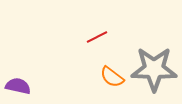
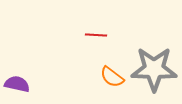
red line: moved 1 px left, 2 px up; rotated 30 degrees clockwise
purple semicircle: moved 1 px left, 2 px up
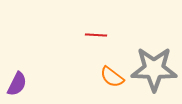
purple semicircle: rotated 105 degrees clockwise
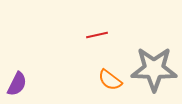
red line: moved 1 px right; rotated 15 degrees counterclockwise
orange semicircle: moved 2 px left, 3 px down
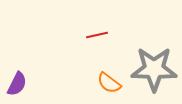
orange semicircle: moved 1 px left, 3 px down
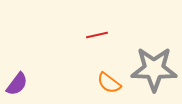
purple semicircle: rotated 10 degrees clockwise
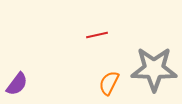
orange semicircle: rotated 80 degrees clockwise
